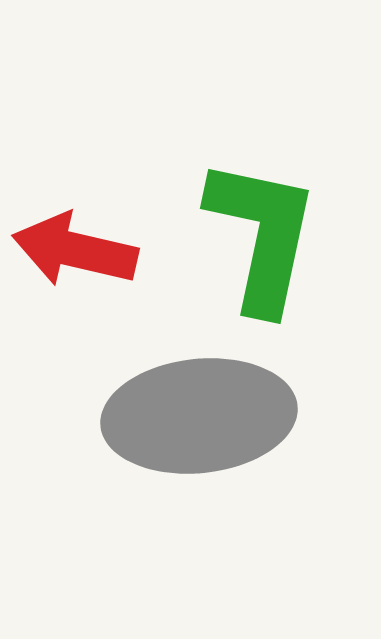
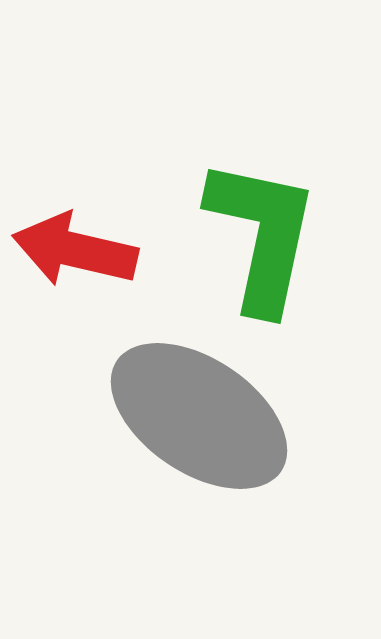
gray ellipse: rotated 40 degrees clockwise
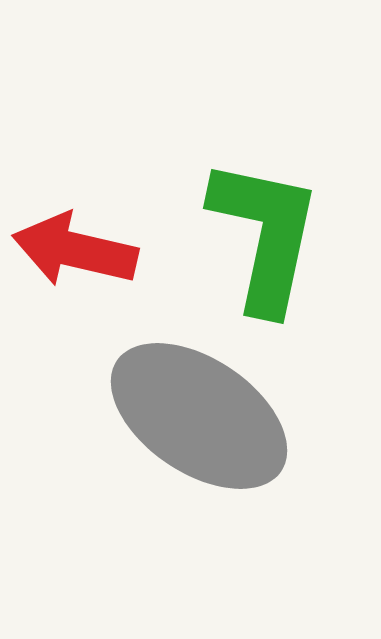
green L-shape: moved 3 px right
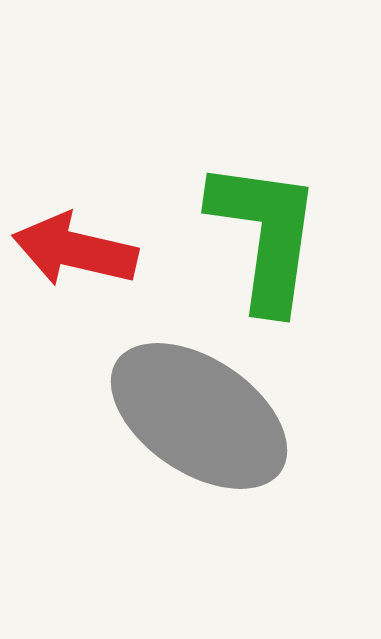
green L-shape: rotated 4 degrees counterclockwise
